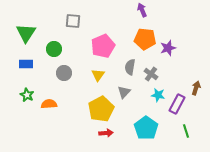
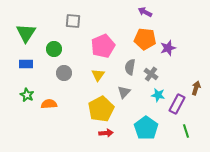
purple arrow: moved 3 px right, 2 px down; rotated 40 degrees counterclockwise
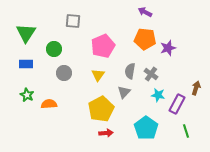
gray semicircle: moved 4 px down
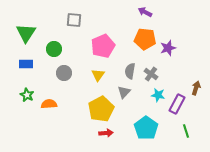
gray square: moved 1 px right, 1 px up
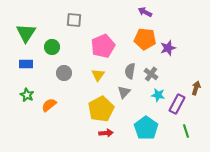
green circle: moved 2 px left, 2 px up
orange semicircle: moved 1 px down; rotated 35 degrees counterclockwise
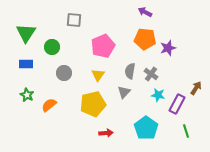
brown arrow: rotated 16 degrees clockwise
yellow pentagon: moved 8 px left, 5 px up; rotated 15 degrees clockwise
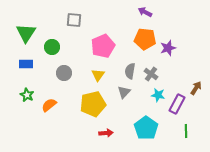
green line: rotated 16 degrees clockwise
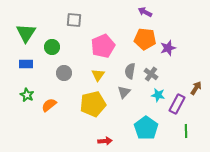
red arrow: moved 1 px left, 8 px down
